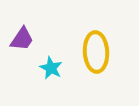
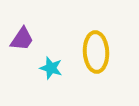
cyan star: rotated 10 degrees counterclockwise
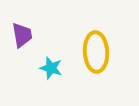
purple trapezoid: moved 4 px up; rotated 44 degrees counterclockwise
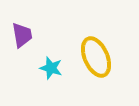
yellow ellipse: moved 5 px down; rotated 21 degrees counterclockwise
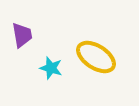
yellow ellipse: rotated 33 degrees counterclockwise
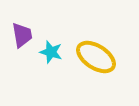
cyan star: moved 16 px up
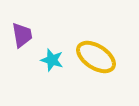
cyan star: moved 1 px right, 8 px down
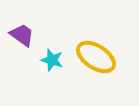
purple trapezoid: rotated 44 degrees counterclockwise
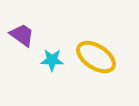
cyan star: rotated 15 degrees counterclockwise
